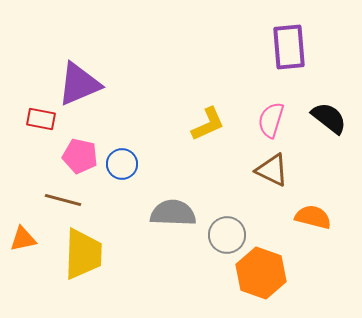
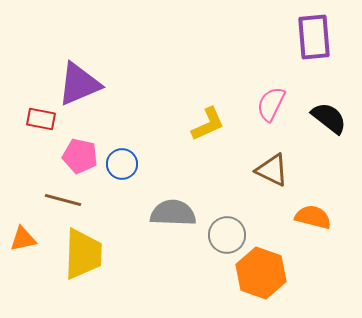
purple rectangle: moved 25 px right, 10 px up
pink semicircle: moved 16 px up; rotated 9 degrees clockwise
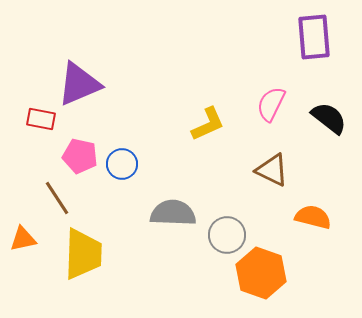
brown line: moved 6 px left, 2 px up; rotated 42 degrees clockwise
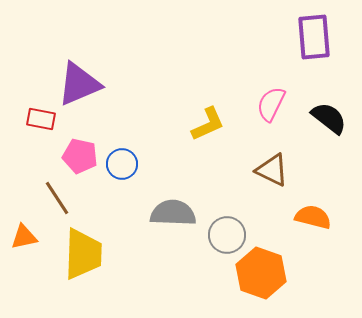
orange triangle: moved 1 px right, 2 px up
